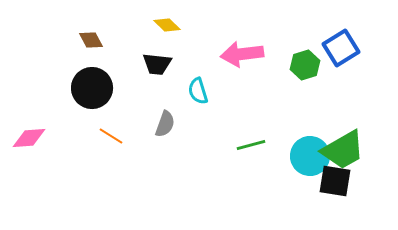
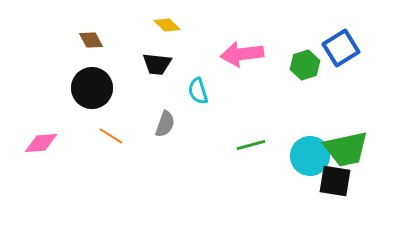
pink diamond: moved 12 px right, 5 px down
green trapezoid: moved 3 px right, 1 px up; rotated 18 degrees clockwise
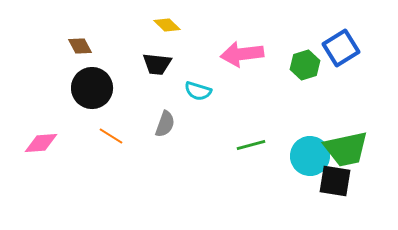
brown diamond: moved 11 px left, 6 px down
cyan semicircle: rotated 56 degrees counterclockwise
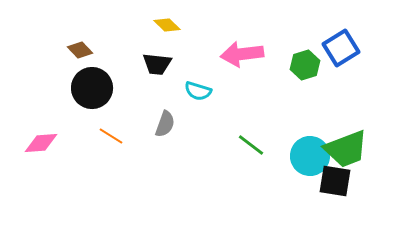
brown diamond: moved 4 px down; rotated 15 degrees counterclockwise
green line: rotated 52 degrees clockwise
green trapezoid: rotated 9 degrees counterclockwise
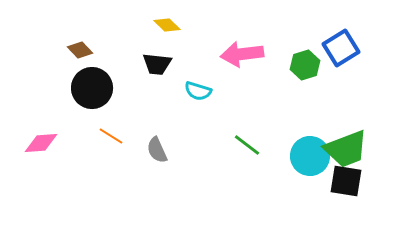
gray semicircle: moved 8 px left, 26 px down; rotated 136 degrees clockwise
green line: moved 4 px left
black square: moved 11 px right
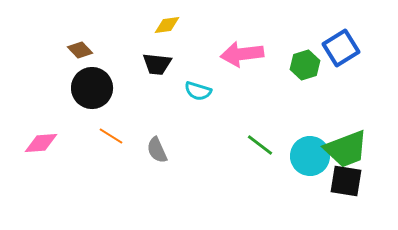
yellow diamond: rotated 52 degrees counterclockwise
green line: moved 13 px right
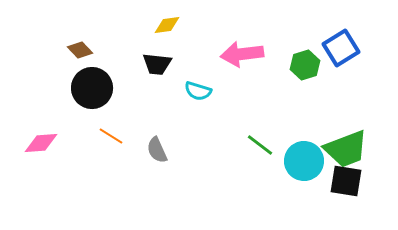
cyan circle: moved 6 px left, 5 px down
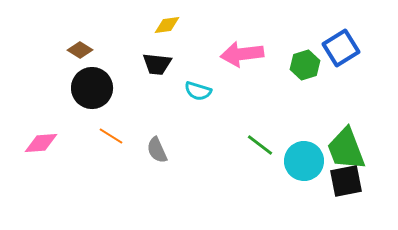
brown diamond: rotated 15 degrees counterclockwise
green trapezoid: rotated 90 degrees clockwise
black square: rotated 20 degrees counterclockwise
